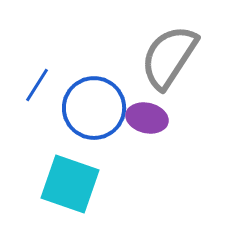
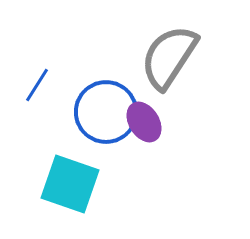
blue circle: moved 12 px right, 4 px down
purple ellipse: moved 3 px left, 4 px down; rotated 45 degrees clockwise
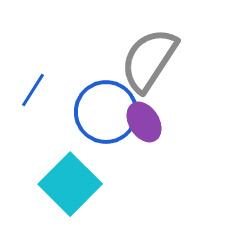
gray semicircle: moved 20 px left, 3 px down
blue line: moved 4 px left, 5 px down
cyan square: rotated 26 degrees clockwise
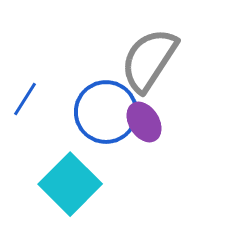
blue line: moved 8 px left, 9 px down
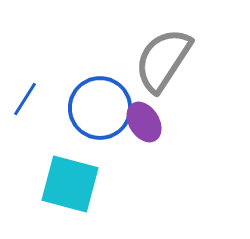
gray semicircle: moved 14 px right
blue circle: moved 6 px left, 4 px up
cyan square: rotated 30 degrees counterclockwise
